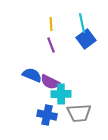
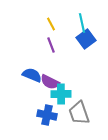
yellow line: rotated 24 degrees counterclockwise
gray trapezoid: rotated 75 degrees clockwise
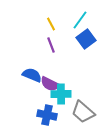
cyan line: moved 2 px left, 3 px up; rotated 48 degrees clockwise
purple semicircle: moved 2 px down
gray trapezoid: moved 4 px right, 1 px up; rotated 30 degrees counterclockwise
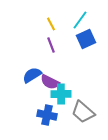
blue square: rotated 12 degrees clockwise
blue semicircle: rotated 54 degrees counterclockwise
purple semicircle: moved 2 px up
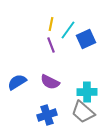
cyan line: moved 12 px left, 10 px down
yellow line: rotated 40 degrees clockwise
blue semicircle: moved 15 px left, 7 px down
cyan cross: moved 26 px right, 2 px up
blue cross: rotated 30 degrees counterclockwise
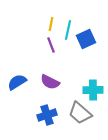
cyan line: rotated 24 degrees counterclockwise
cyan cross: moved 6 px right, 2 px up
gray trapezoid: moved 3 px left, 1 px down
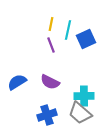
cyan cross: moved 9 px left, 6 px down
